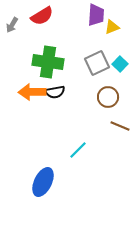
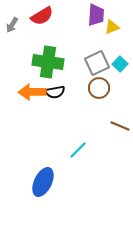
brown circle: moved 9 px left, 9 px up
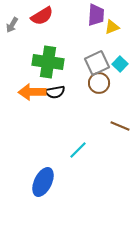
brown circle: moved 5 px up
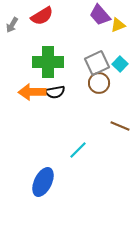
purple trapezoid: moved 4 px right; rotated 135 degrees clockwise
yellow triangle: moved 6 px right, 2 px up
green cross: rotated 8 degrees counterclockwise
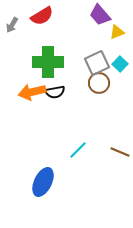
yellow triangle: moved 1 px left, 7 px down
orange arrow: rotated 12 degrees counterclockwise
brown line: moved 26 px down
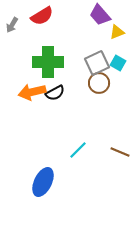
cyan square: moved 2 px left, 1 px up; rotated 14 degrees counterclockwise
black semicircle: moved 1 px down; rotated 18 degrees counterclockwise
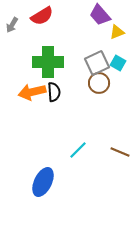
black semicircle: moved 1 px left, 1 px up; rotated 66 degrees counterclockwise
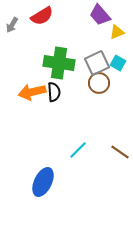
green cross: moved 11 px right, 1 px down; rotated 8 degrees clockwise
brown line: rotated 12 degrees clockwise
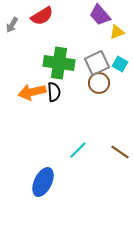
cyan square: moved 2 px right, 1 px down
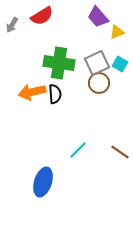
purple trapezoid: moved 2 px left, 2 px down
black semicircle: moved 1 px right, 2 px down
blue ellipse: rotated 8 degrees counterclockwise
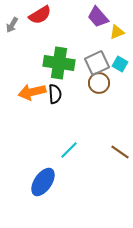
red semicircle: moved 2 px left, 1 px up
cyan line: moved 9 px left
blue ellipse: rotated 16 degrees clockwise
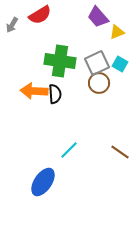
green cross: moved 1 px right, 2 px up
orange arrow: moved 2 px right, 1 px up; rotated 16 degrees clockwise
